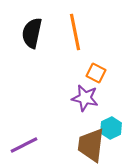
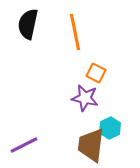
black semicircle: moved 4 px left, 9 px up
cyan hexagon: moved 1 px left
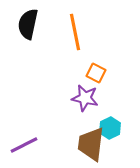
brown trapezoid: moved 1 px up
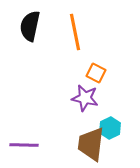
black semicircle: moved 2 px right, 2 px down
purple line: rotated 28 degrees clockwise
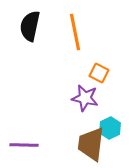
orange square: moved 3 px right
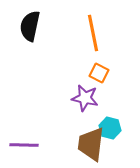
orange line: moved 18 px right, 1 px down
cyan hexagon: rotated 20 degrees counterclockwise
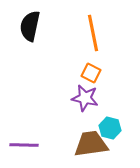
orange square: moved 8 px left
brown trapezoid: rotated 75 degrees clockwise
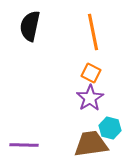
orange line: moved 1 px up
purple star: moved 5 px right; rotated 28 degrees clockwise
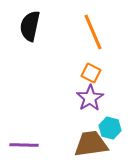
orange line: rotated 12 degrees counterclockwise
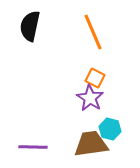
orange square: moved 4 px right, 5 px down
purple star: rotated 8 degrees counterclockwise
cyan hexagon: moved 1 px down
purple line: moved 9 px right, 2 px down
